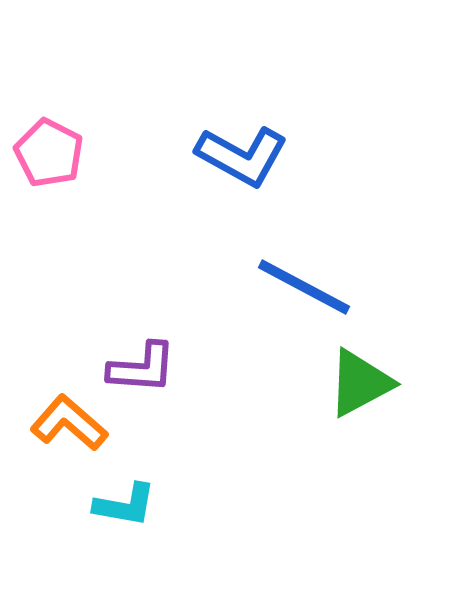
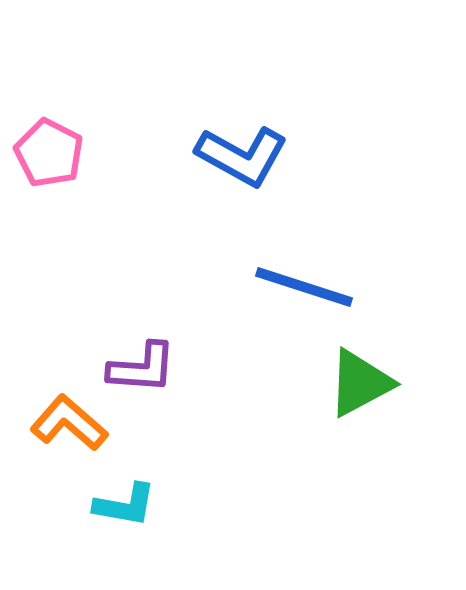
blue line: rotated 10 degrees counterclockwise
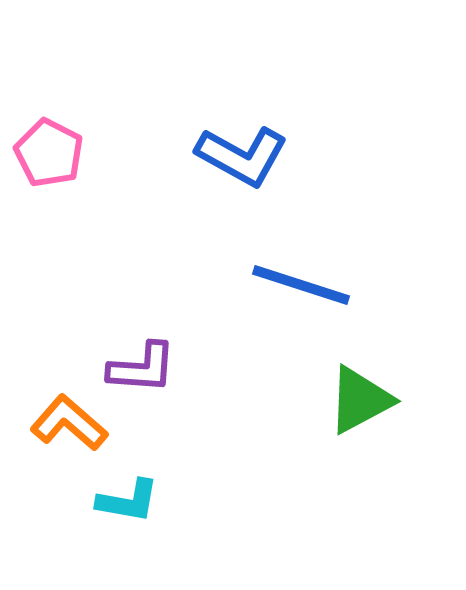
blue line: moved 3 px left, 2 px up
green triangle: moved 17 px down
cyan L-shape: moved 3 px right, 4 px up
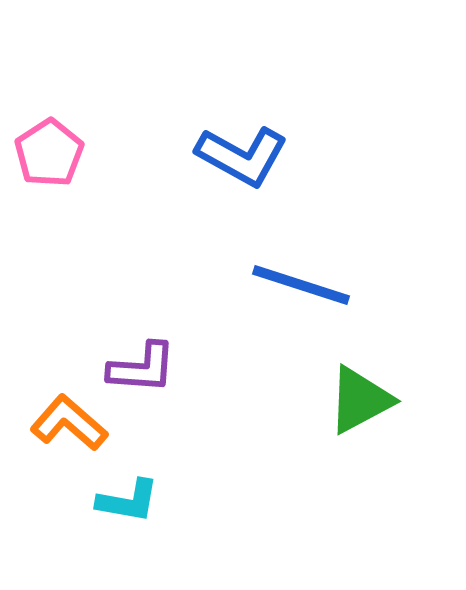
pink pentagon: rotated 12 degrees clockwise
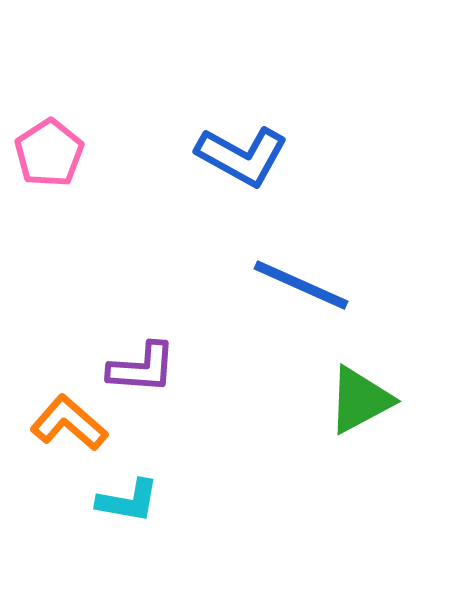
blue line: rotated 6 degrees clockwise
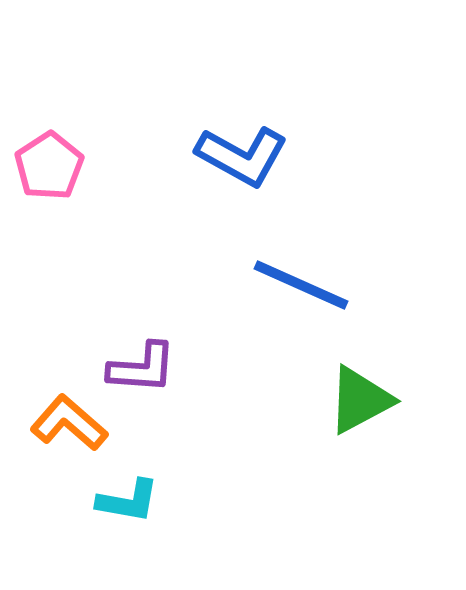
pink pentagon: moved 13 px down
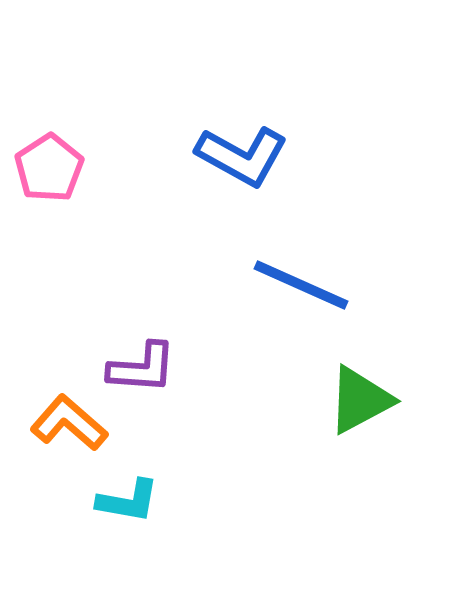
pink pentagon: moved 2 px down
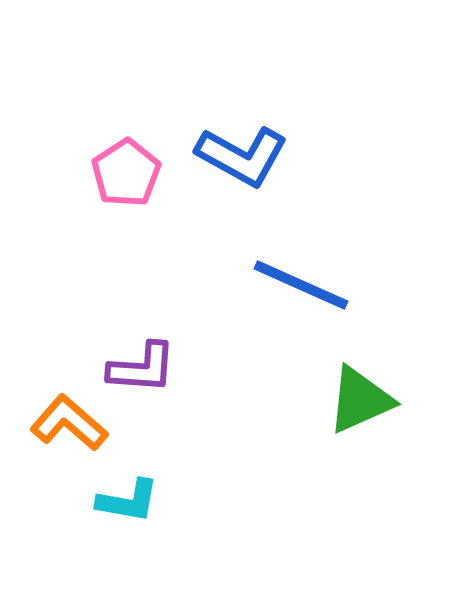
pink pentagon: moved 77 px right, 5 px down
green triangle: rotated 4 degrees clockwise
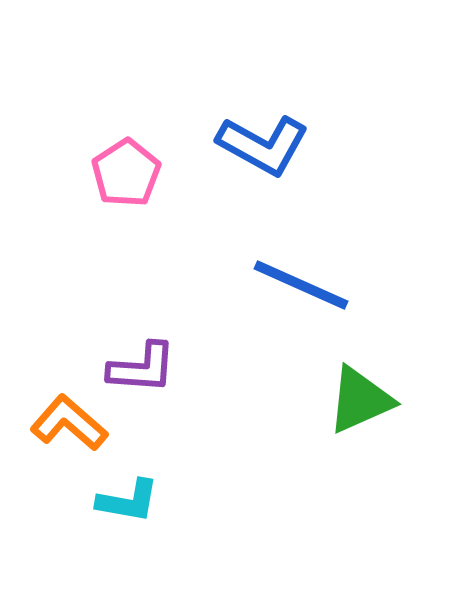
blue L-shape: moved 21 px right, 11 px up
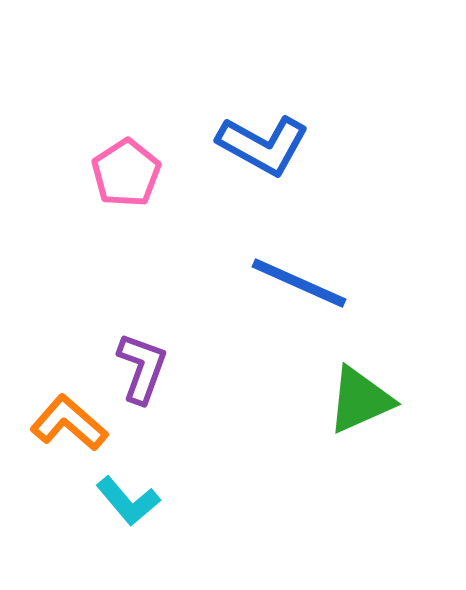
blue line: moved 2 px left, 2 px up
purple L-shape: rotated 74 degrees counterclockwise
cyan L-shape: rotated 40 degrees clockwise
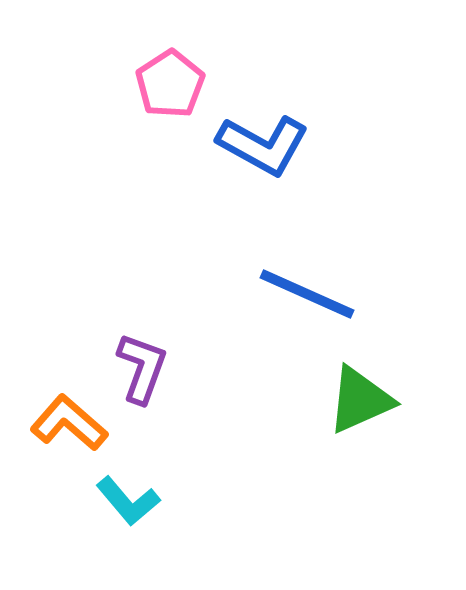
pink pentagon: moved 44 px right, 89 px up
blue line: moved 8 px right, 11 px down
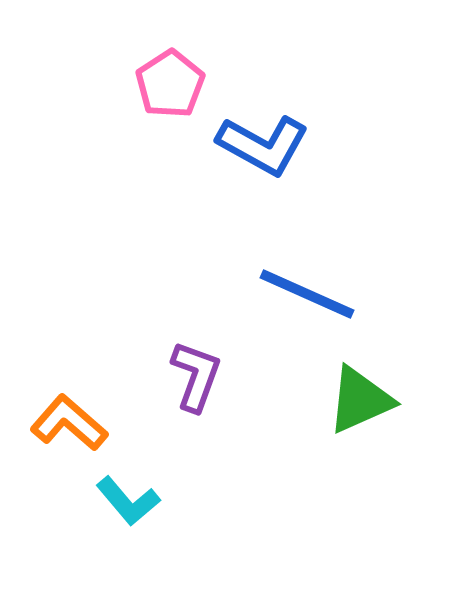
purple L-shape: moved 54 px right, 8 px down
